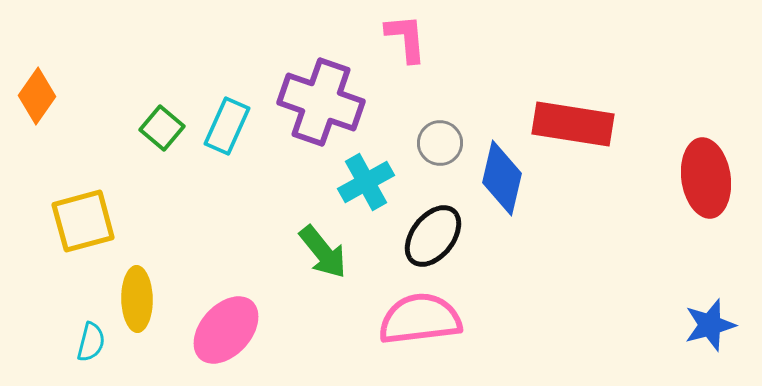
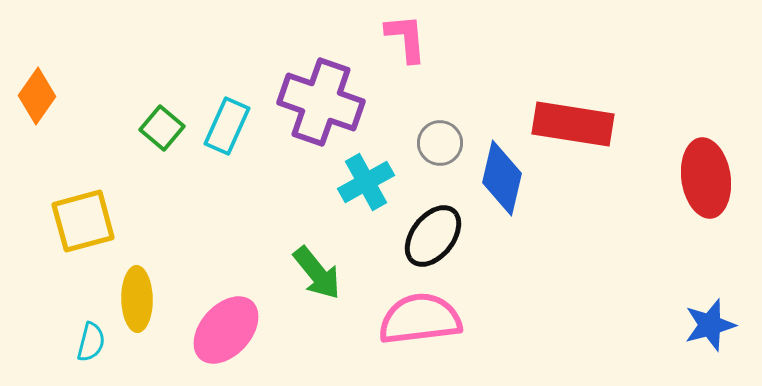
green arrow: moved 6 px left, 21 px down
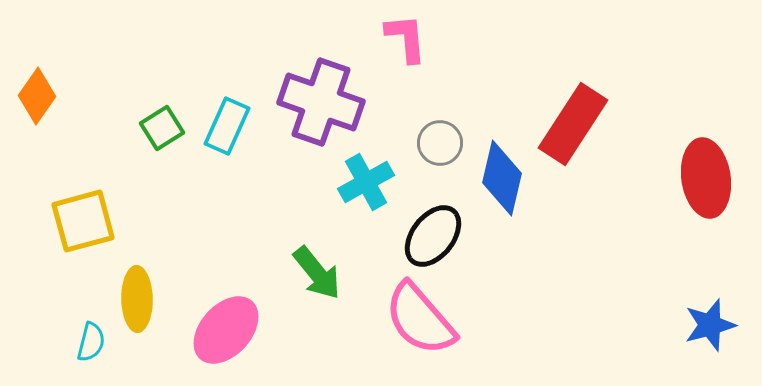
red rectangle: rotated 66 degrees counterclockwise
green square: rotated 18 degrees clockwise
pink semicircle: rotated 124 degrees counterclockwise
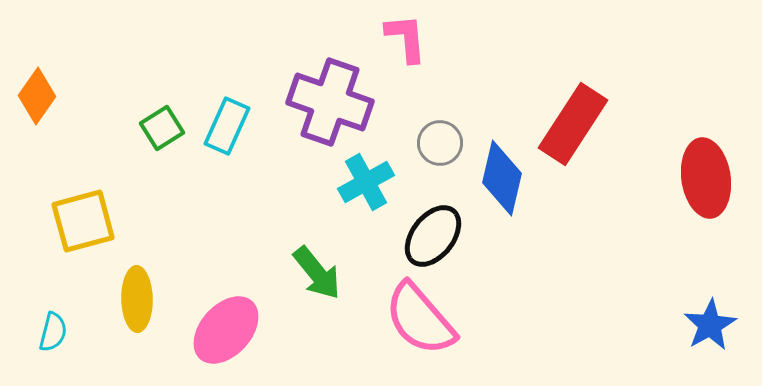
purple cross: moved 9 px right
blue star: rotated 14 degrees counterclockwise
cyan semicircle: moved 38 px left, 10 px up
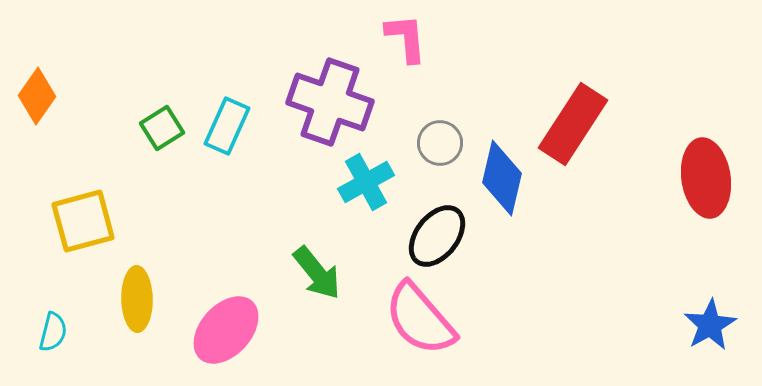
black ellipse: moved 4 px right
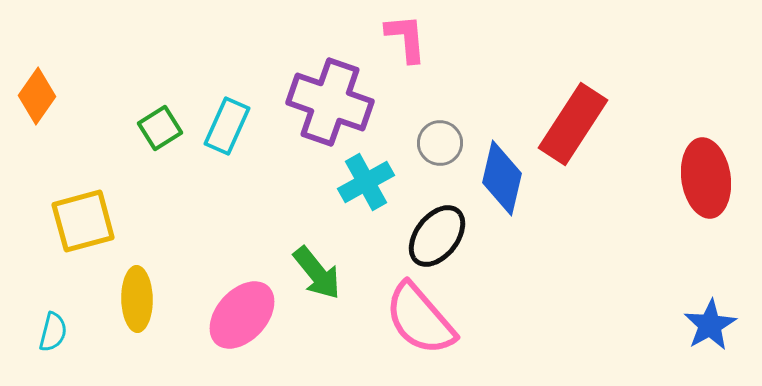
green square: moved 2 px left
pink ellipse: moved 16 px right, 15 px up
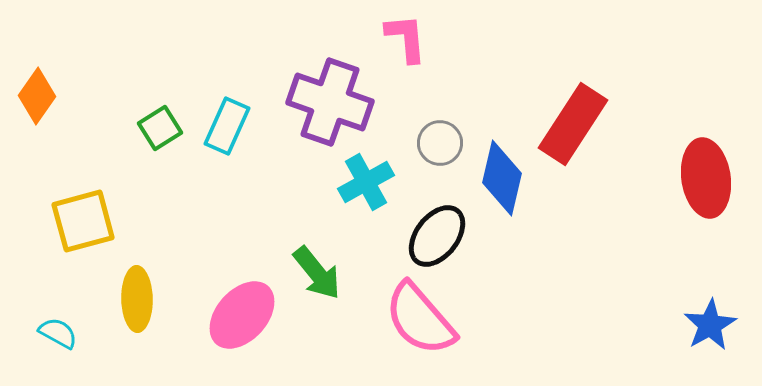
cyan semicircle: moved 5 px right, 1 px down; rotated 75 degrees counterclockwise
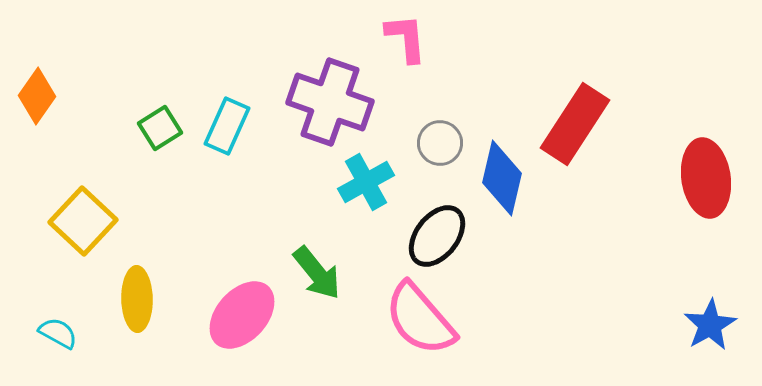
red rectangle: moved 2 px right
yellow square: rotated 32 degrees counterclockwise
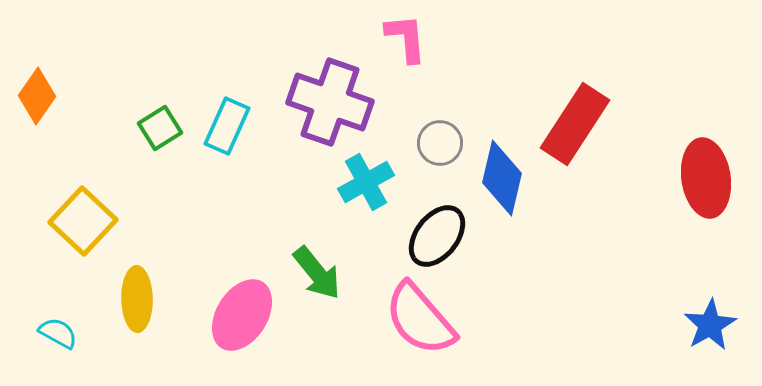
pink ellipse: rotated 10 degrees counterclockwise
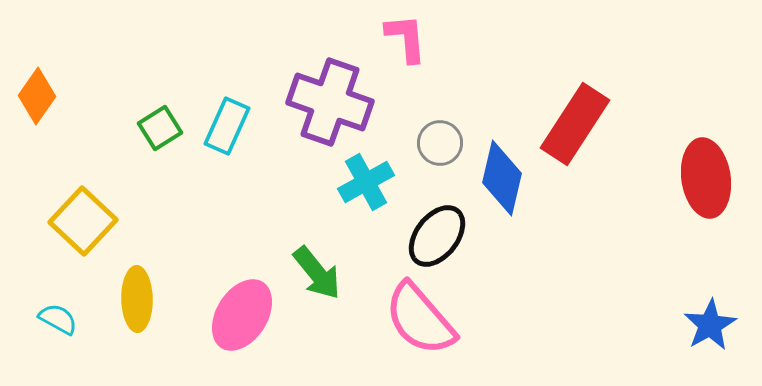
cyan semicircle: moved 14 px up
